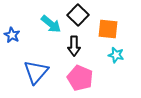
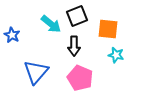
black square: moved 1 px left, 1 px down; rotated 25 degrees clockwise
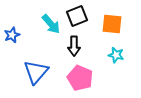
cyan arrow: rotated 10 degrees clockwise
orange square: moved 4 px right, 5 px up
blue star: rotated 21 degrees clockwise
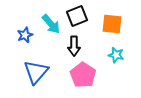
blue star: moved 13 px right
pink pentagon: moved 3 px right, 3 px up; rotated 10 degrees clockwise
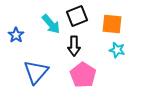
blue star: moved 9 px left; rotated 14 degrees counterclockwise
cyan star: moved 1 px right, 5 px up
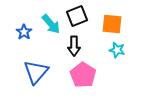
blue star: moved 8 px right, 3 px up
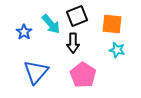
black arrow: moved 1 px left, 3 px up
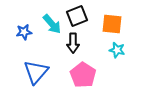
cyan arrow: moved 1 px right
blue star: rotated 28 degrees clockwise
